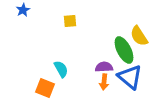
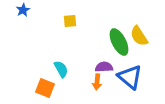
green ellipse: moved 5 px left, 8 px up
orange arrow: moved 7 px left
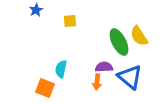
blue star: moved 13 px right
cyan semicircle: rotated 138 degrees counterclockwise
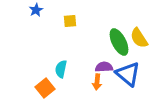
yellow semicircle: moved 2 px down
blue triangle: moved 2 px left, 3 px up
orange square: rotated 30 degrees clockwise
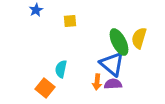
yellow semicircle: rotated 50 degrees clockwise
purple semicircle: moved 9 px right, 17 px down
blue triangle: moved 16 px left, 10 px up
orange square: rotated 12 degrees counterclockwise
